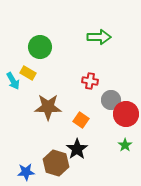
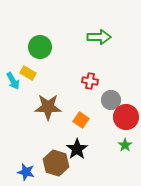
red circle: moved 3 px down
blue star: rotated 18 degrees clockwise
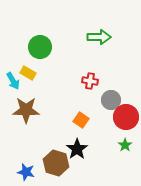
brown star: moved 22 px left, 3 px down
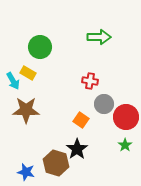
gray circle: moved 7 px left, 4 px down
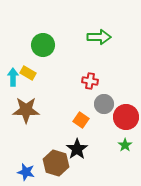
green circle: moved 3 px right, 2 px up
cyan arrow: moved 4 px up; rotated 150 degrees counterclockwise
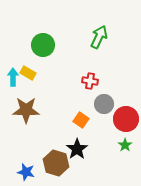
green arrow: rotated 65 degrees counterclockwise
red circle: moved 2 px down
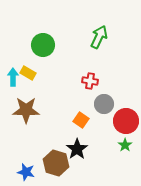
red circle: moved 2 px down
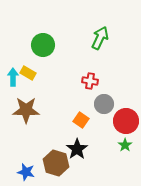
green arrow: moved 1 px right, 1 px down
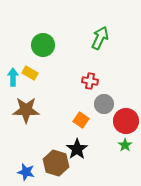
yellow rectangle: moved 2 px right
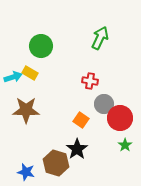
green circle: moved 2 px left, 1 px down
cyan arrow: rotated 72 degrees clockwise
red circle: moved 6 px left, 3 px up
